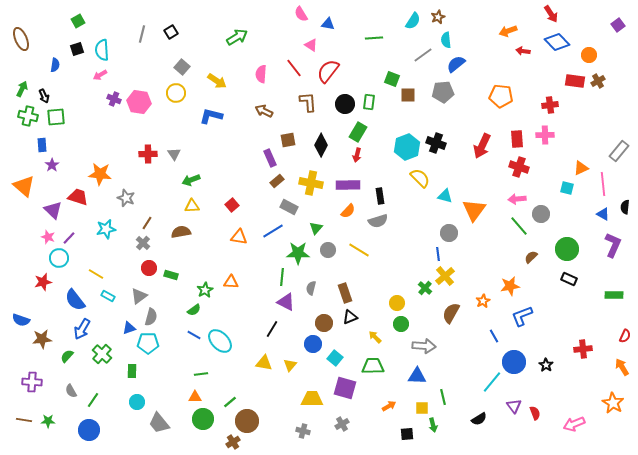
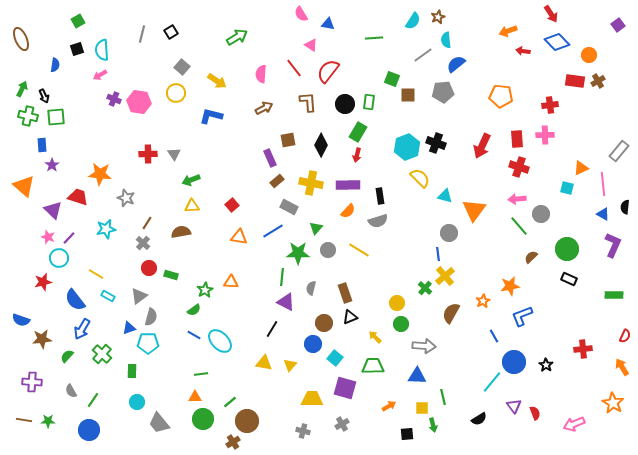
brown arrow at (264, 111): moved 3 px up; rotated 126 degrees clockwise
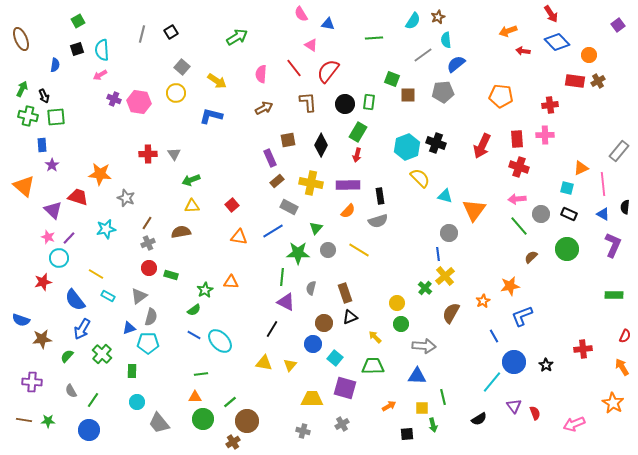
gray cross at (143, 243): moved 5 px right; rotated 24 degrees clockwise
black rectangle at (569, 279): moved 65 px up
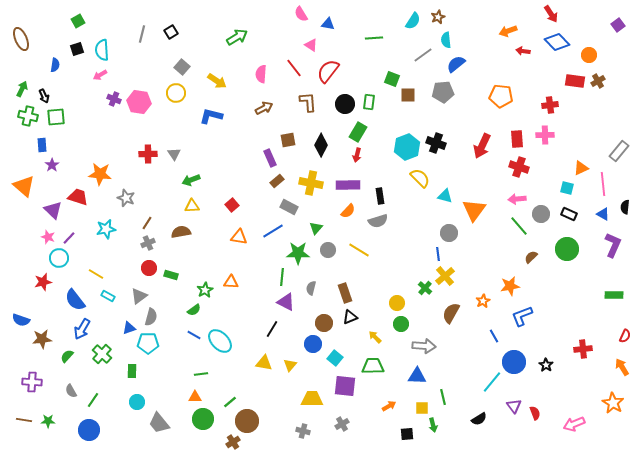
purple square at (345, 388): moved 2 px up; rotated 10 degrees counterclockwise
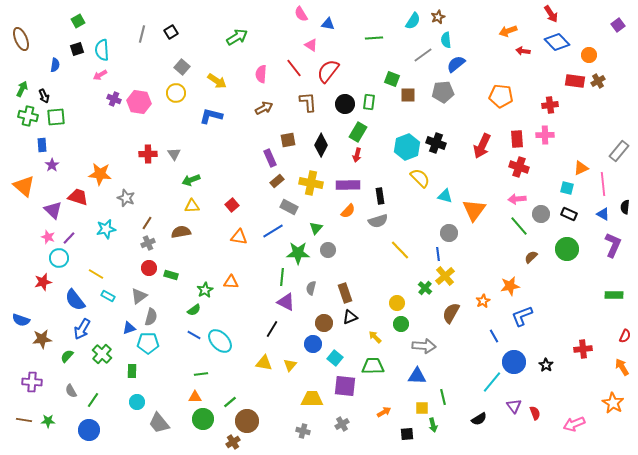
yellow line at (359, 250): moved 41 px right; rotated 15 degrees clockwise
orange arrow at (389, 406): moved 5 px left, 6 px down
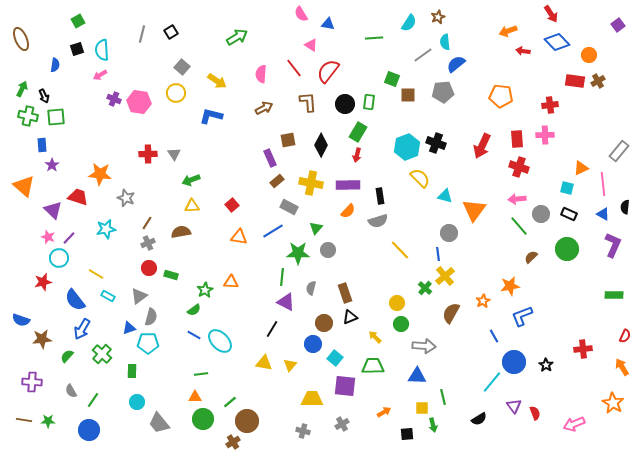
cyan semicircle at (413, 21): moved 4 px left, 2 px down
cyan semicircle at (446, 40): moved 1 px left, 2 px down
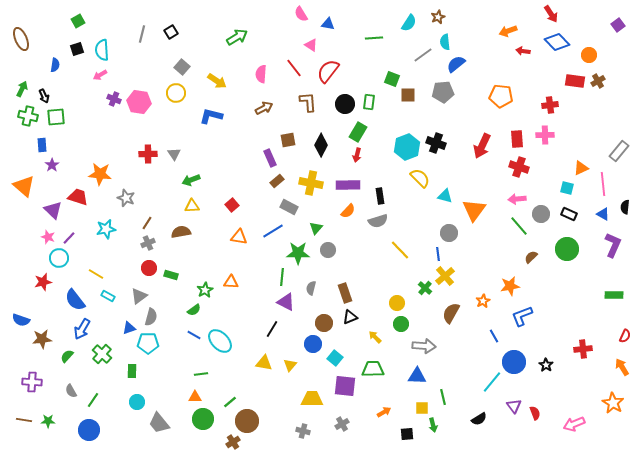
green trapezoid at (373, 366): moved 3 px down
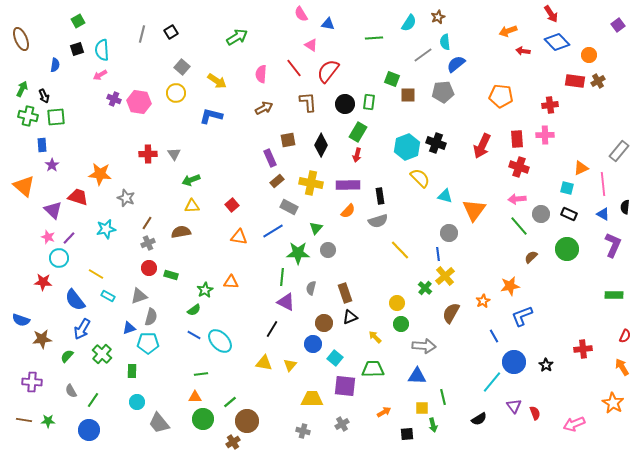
red star at (43, 282): rotated 18 degrees clockwise
gray triangle at (139, 296): rotated 18 degrees clockwise
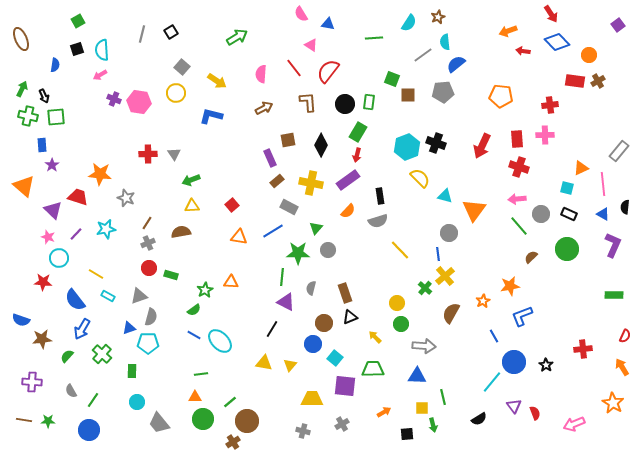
purple rectangle at (348, 185): moved 5 px up; rotated 35 degrees counterclockwise
purple line at (69, 238): moved 7 px right, 4 px up
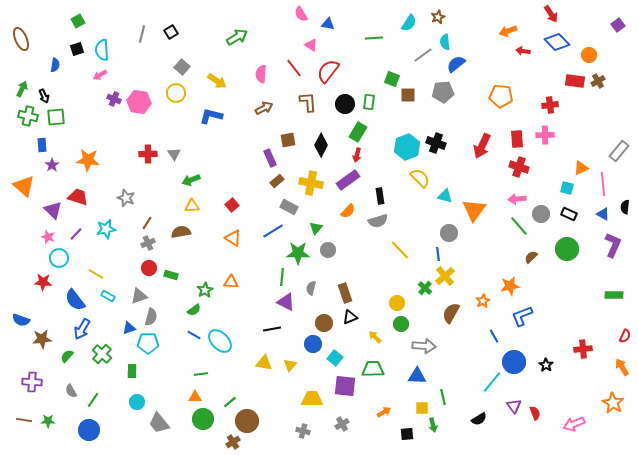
orange star at (100, 174): moved 12 px left, 14 px up
orange triangle at (239, 237): moved 6 px left, 1 px down; rotated 24 degrees clockwise
black line at (272, 329): rotated 48 degrees clockwise
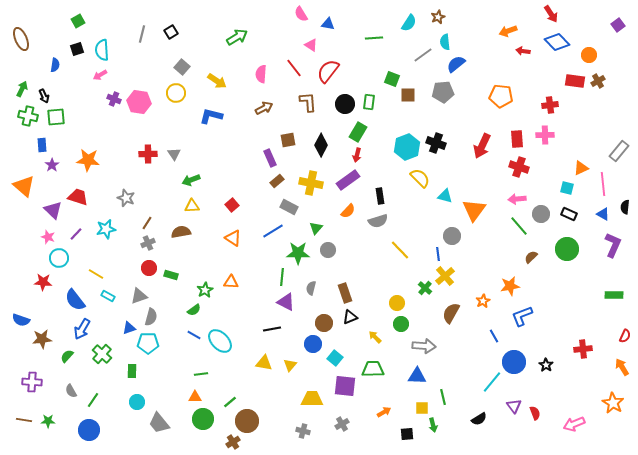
gray circle at (449, 233): moved 3 px right, 3 px down
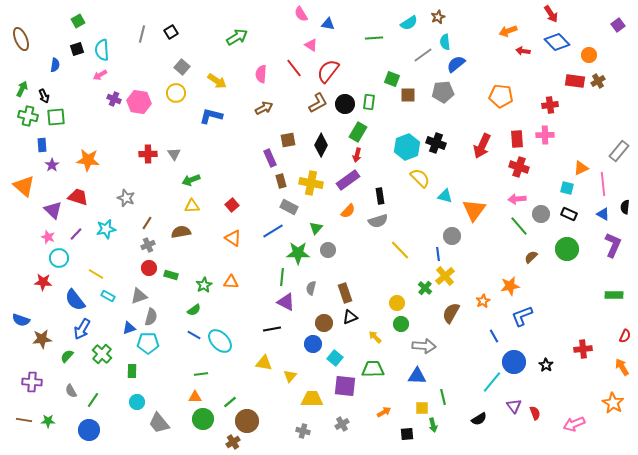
cyan semicircle at (409, 23): rotated 24 degrees clockwise
brown L-shape at (308, 102): moved 10 px right, 1 px down; rotated 65 degrees clockwise
brown rectangle at (277, 181): moved 4 px right; rotated 64 degrees counterclockwise
gray cross at (148, 243): moved 2 px down
green star at (205, 290): moved 1 px left, 5 px up
yellow triangle at (290, 365): moved 11 px down
